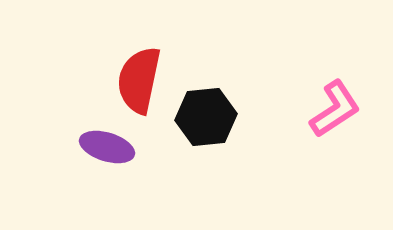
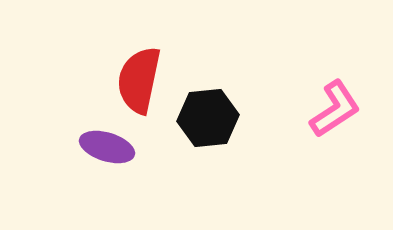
black hexagon: moved 2 px right, 1 px down
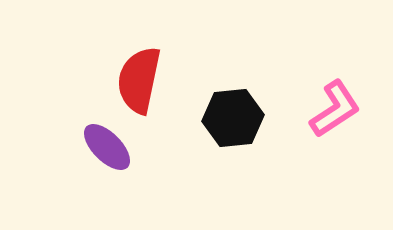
black hexagon: moved 25 px right
purple ellipse: rotated 28 degrees clockwise
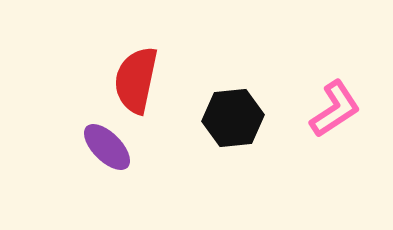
red semicircle: moved 3 px left
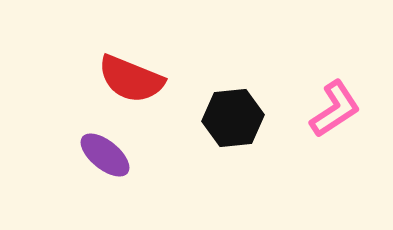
red semicircle: moved 5 px left, 1 px up; rotated 80 degrees counterclockwise
purple ellipse: moved 2 px left, 8 px down; rotated 6 degrees counterclockwise
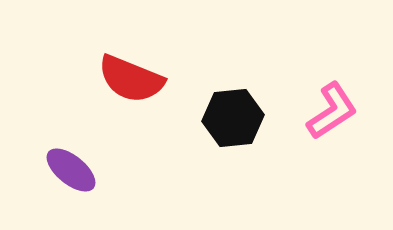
pink L-shape: moved 3 px left, 2 px down
purple ellipse: moved 34 px left, 15 px down
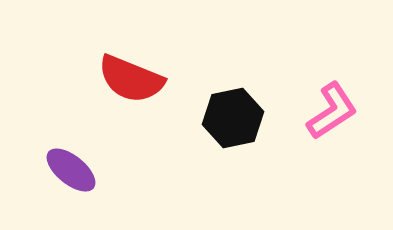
black hexagon: rotated 6 degrees counterclockwise
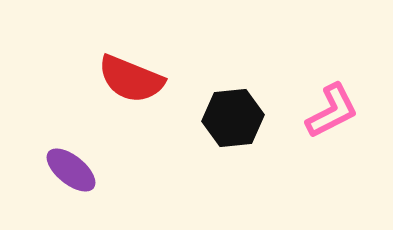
pink L-shape: rotated 6 degrees clockwise
black hexagon: rotated 6 degrees clockwise
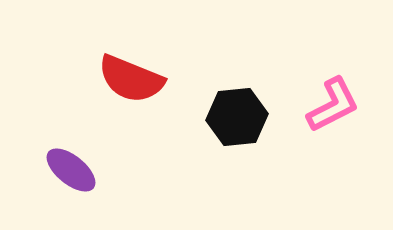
pink L-shape: moved 1 px right, 6 px up
black hexagon: moved 4 px right, 1 px up
